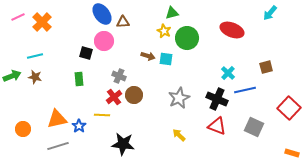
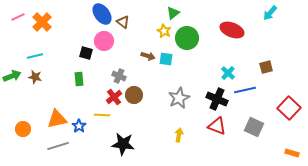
green triangle: moved 1 px right; rotated 24 degrees counterclockwise
brown triangle: rotated 40 degrees clockwise
yellow arrow: rotated 56 degrees clockwise
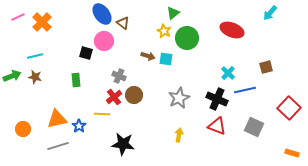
brown triangle: moved 1 px down
green rectangle: moved 3 px left, 1 px down
yellow line: moved 1 px up
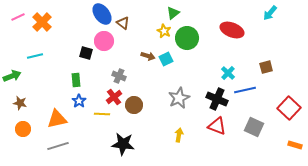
cyan square: rotated 32 degrees counterclockwise
brown star: moved 15 px left, 26 px down
brown circle: moved 10 px down
blue star: moved 25 px up
orange rectangle: moved 3 px right, 8 px up
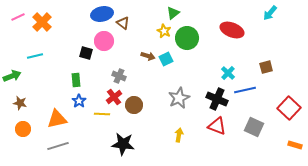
blue ellipse: rotated 65 degrees counterclockwise
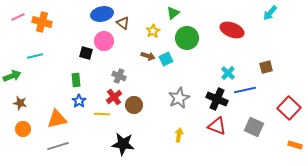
orange cross: rotated 30 degrees counterclockwise
yellow star: moved 11 px left; rotated 16 degrees clockwise
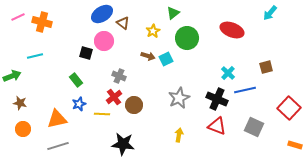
blue ellipse: rotated 20 degrees counterclockwise
green rectangle: rotated 32 degrees counterclockwise
blue star: moved 3 px down; rotated 16 degrees clockwise
